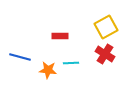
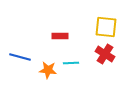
yellow square: rotated 35 degrees clockwise
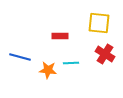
yellow square: moved 7 px left, 4 px up
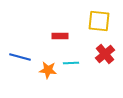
yellow square: moved 2 px up
red cross: rotated 18 degrees clockwise
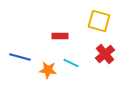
yellow square: rotated 10 degrees clockwise
cyan line: rotated 28 degrees clockwise
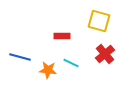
red rectangle: moved 2 px right
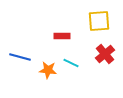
yellow square: rotated 20 degrees counterclockwise
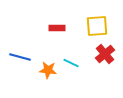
yellow square: moved 2 px left, 5 px down
red rectangle: moved 5 px left, 8 px up
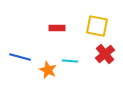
yellow square: rotated 15 degrees clockwise
cyan line: moved 1 px left, 2 px up; rotated 21 degrees counterclockwise
orange star: rotated 18 degrees clockwise
